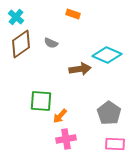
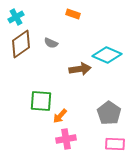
cyan cross: rotated 21 degrees clockwise
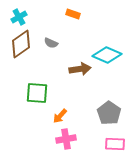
cyan cross: moved 3 px right
green square: moved 4 px left, 8 px up
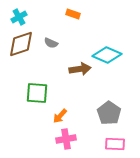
brown diamond: rotated 16 degrees clockwise
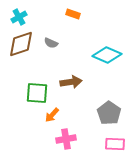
brown arrow: moved 9 px left, 13 px down
orange arrow: moved 8 px left, 1 px up
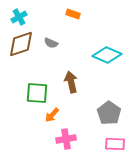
brown arrow: rotated 95 degrees counterclockwise
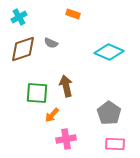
brown diamond: moved 2 px right, 5 px down
cyan diamond: moved 2 px right, 3 px up
brown arrow: moved 5 px left, 4 px down
